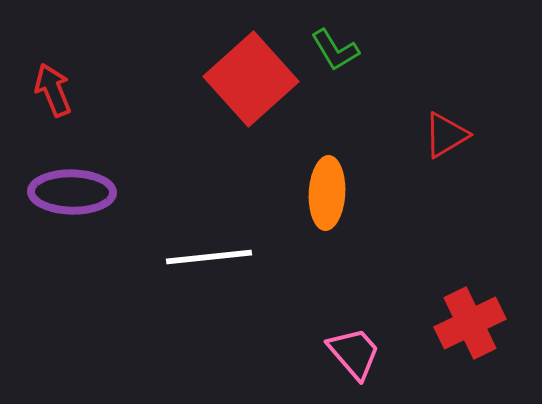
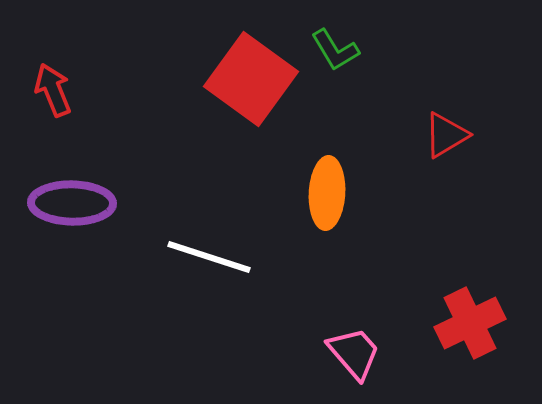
red square: rotated 12 degrees counterclockwise
purple ellipse: moved 11 px down
white line: rotated 24 degrees clockwise
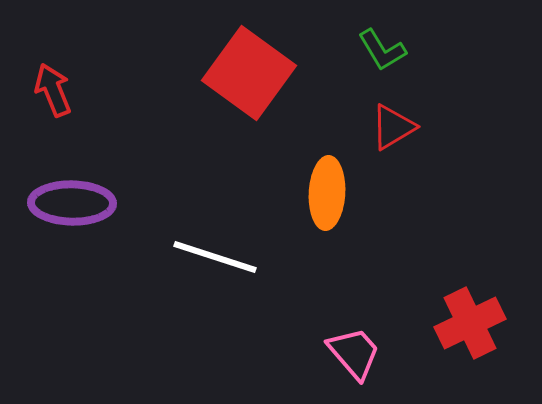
green L-shape: moved 47 px right
red square: moved 2 px left, 6 px up
red triangle: moved 53 px left, 8 px up
white line: moved 6 px right
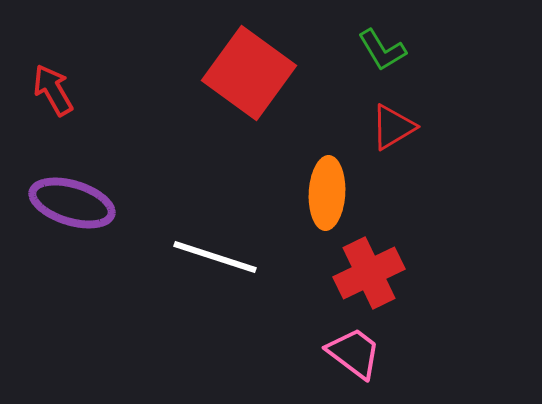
red arrow: rotated 8 degrees counterclockwise
purple ellipse: rotated 16 degrees clockwise
red cross: moved 101 px left, 50 px up
pink trapezoid: rotated 12 degrees counterclockwise
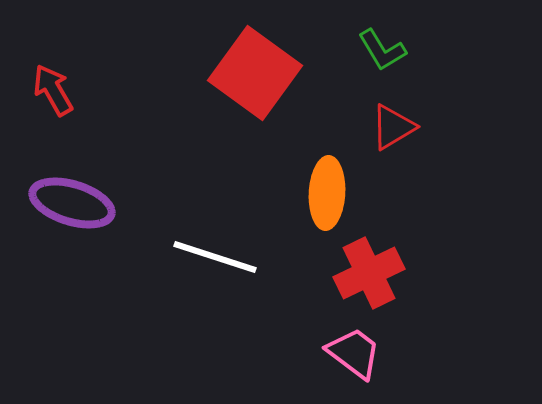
red square: moved 6 px right
